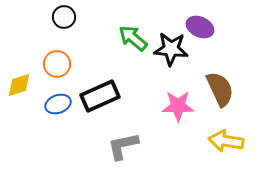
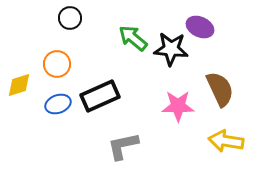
black circle: moved 6 px right, 1 px down
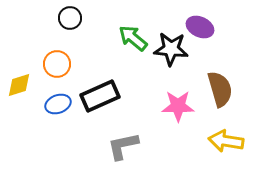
brown semicircle: rotated 9 degrees clockwise
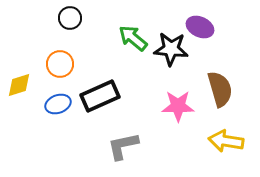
orange circle: moved 3 px right
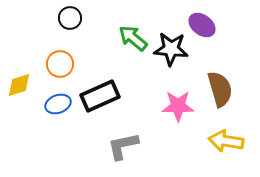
purple ellipse: moved 2 px right, 2 px up; rotated 12 degrees clockwise
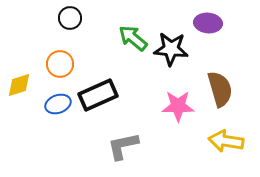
purple ellipse: moved 6 px right, 2 px up; rotated 32 degrees counterclockwise
black rectangle: moved 2 px left, 1 px up
